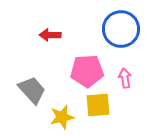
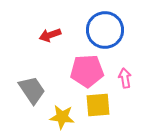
blue circle: moved 16 px left, 1 px down
red arrow: rotated 20 degrees counterclockwise
gray trapezoid: rotated 8 degrees clockwise
yellow star: rotated 20 degrees clockwise
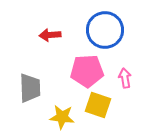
red arrow: rotated 15 degrees clockwise
gray trapezoid: moved 2 px left, 2 px up; rotated 32 degrees clockwise
yellow square: rotated 24 degrees clockwise
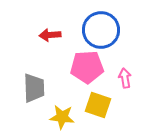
blue circle: moved 4 px left
pink pentagon: moved 4 px up
gray trapezoid: moved 4 px right
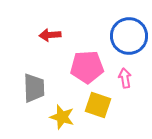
blue circle: moved 28 px right, 6 px down
yellow star: rotated 10 degrees clockwise
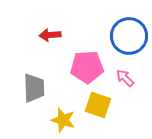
pink arrow: rotated 36 degrees counterclockwise
yellow star: moved 1 px right, 3 px down
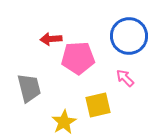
red arrow: moved 1 px right, 4 px down
pink pentagon: moved 9 px left, 9 px up
gray trapezoid: moved 5 px left; rotated 12 degrees counterclockwise
yellow square: rotated 32 degrees counterclockwise
yellow star: moved 1 px right, 2 px down; rotated 25 degrees clockwise
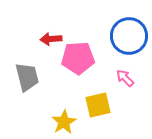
gray trapezoid: moved 2 px left, 11 px up
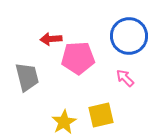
yellow square: moved 3 px right, 10 px down
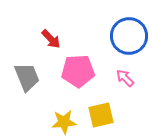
red arrow: rotated 130 degrees counterclockwise
pink pentagon: moved 13 px down
gray trapezoid: rotated 8 degrees counterclockwise
yellow star: rotated 25 degrees clockwise
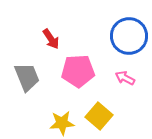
red arrow: rotated 10 degrees clockwise
pink arrow: rotated 18 degrees counterclockwise
yellow square: moved 2 px left, 1 px down; rotated 36 degrees counterclockwise
yellow star: moved 2 px left, 1 px down
